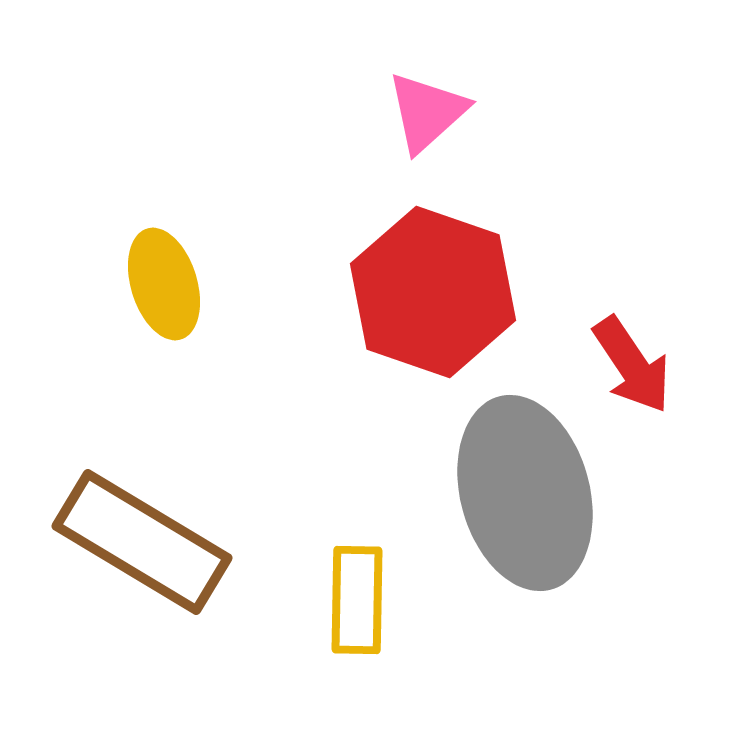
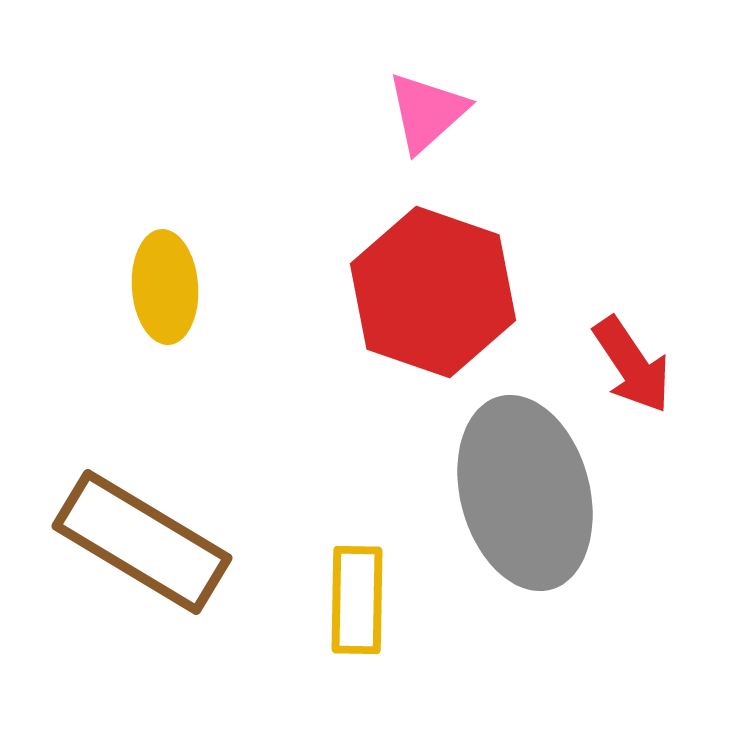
yellow ellipse: moved 1 px right, 3 px down; rotated 13 degrees clockwise
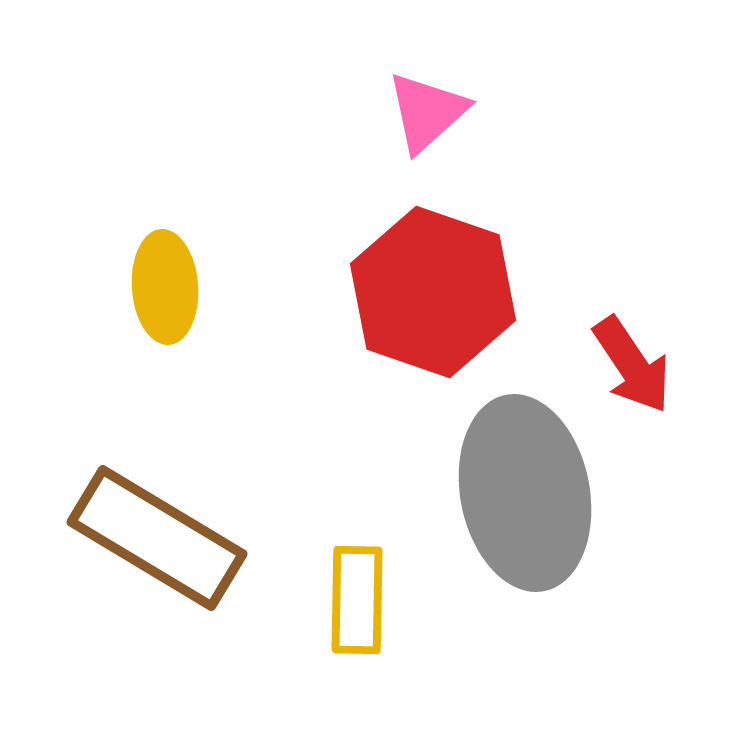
gray ellipse: rotated 4 degrees clockwise
brown rectangle: moved 15 px right, 4 px up
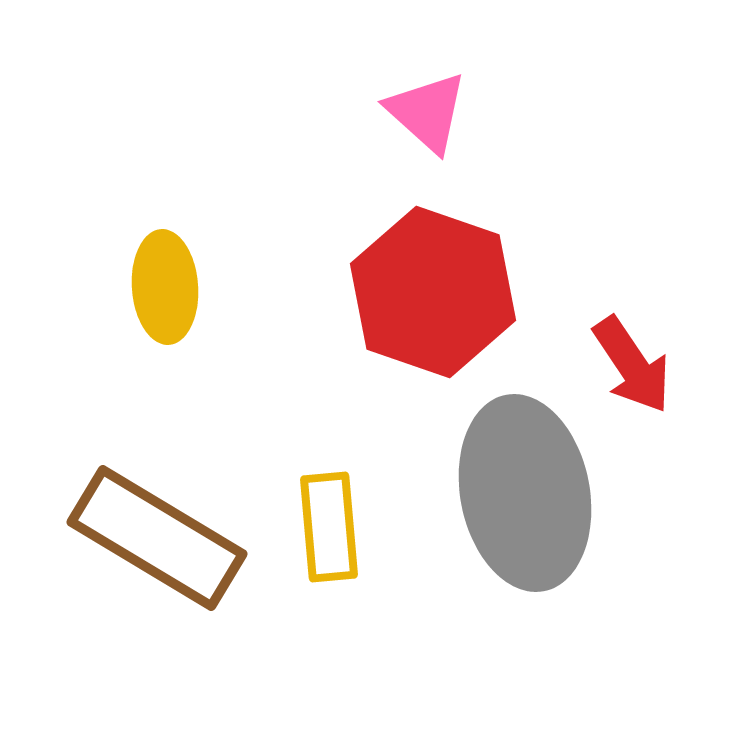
pink triangle: rotated 36 degrees counterclockwise
yellow rectangle: moved 28 px left, 73 px up; rotated 6 degrees counterclockwise
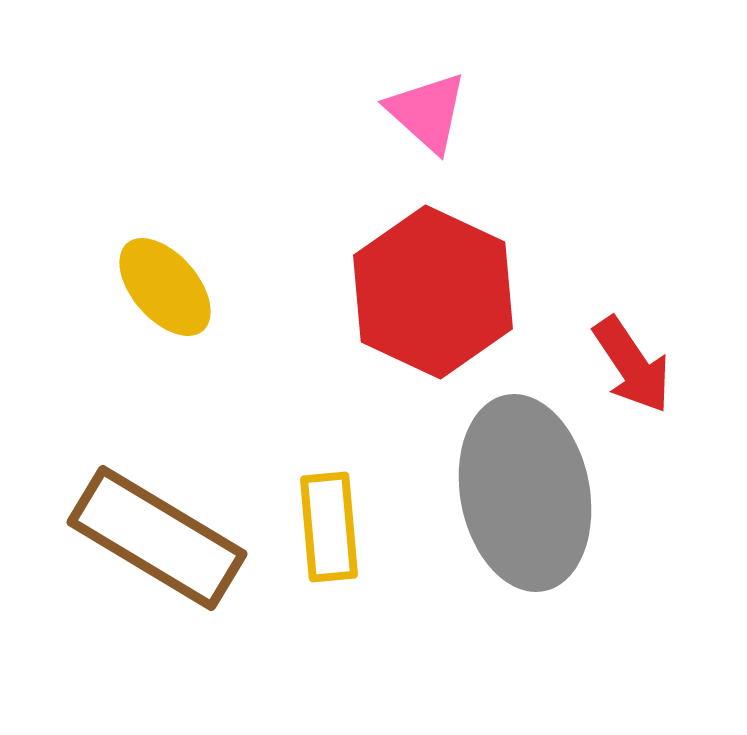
yellow ellipse: rotated 37 degrees counterclockwise
red hexagon: rotated 6 degrees clockwise
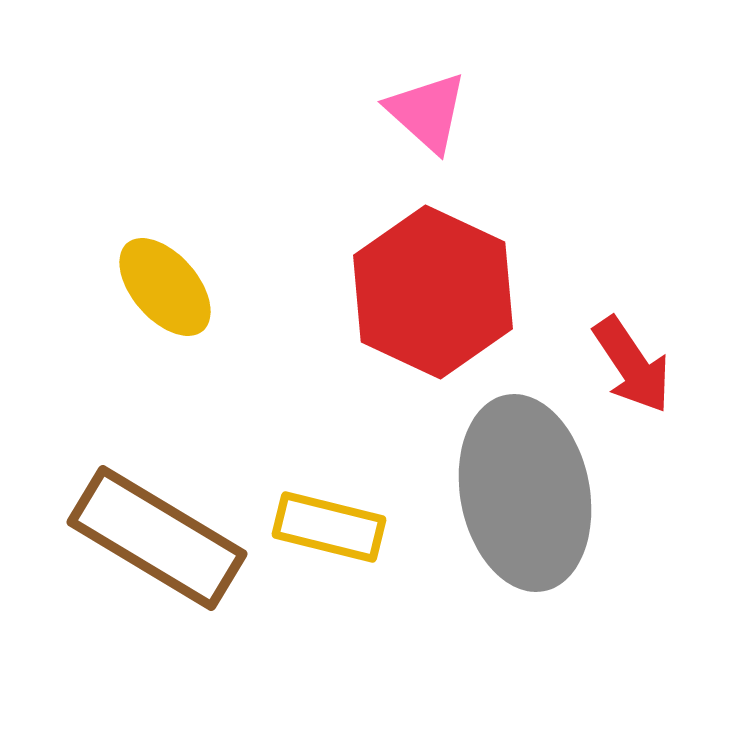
yellow rectangle: rotated 71 degrees counterclockwise
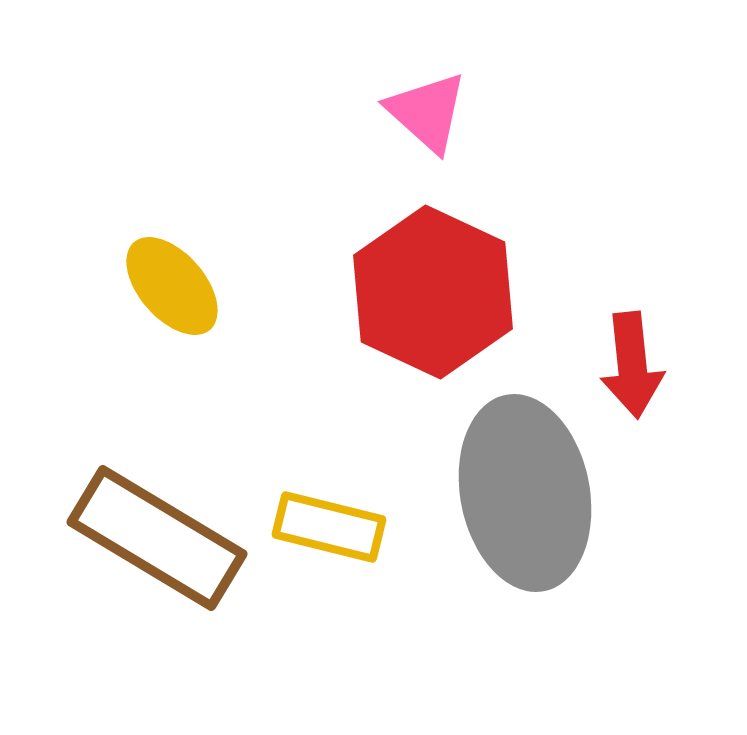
yellow ellipse: moved 7 px right, 1 px up
red arrow: rotated 28 degrees clockwise
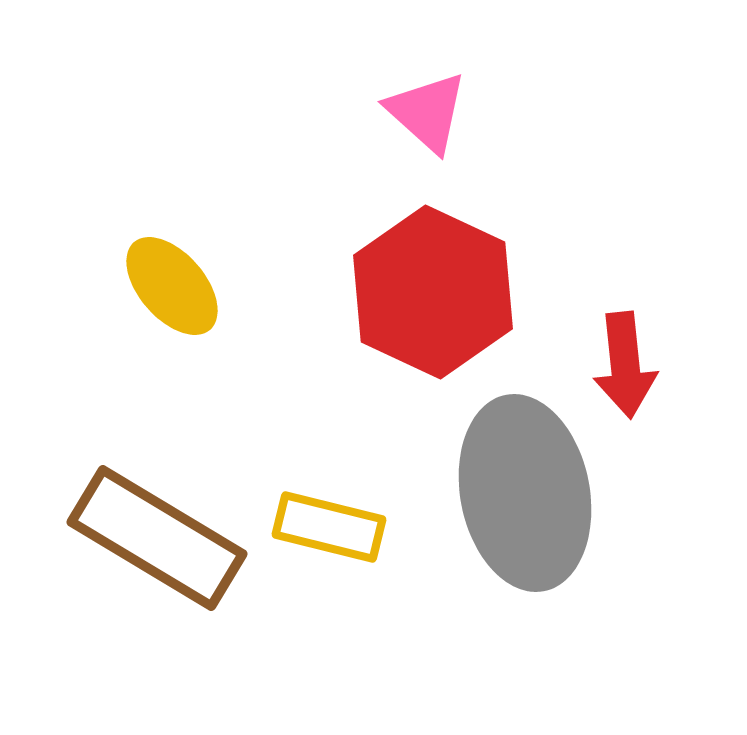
red arrow: moved 7 px left
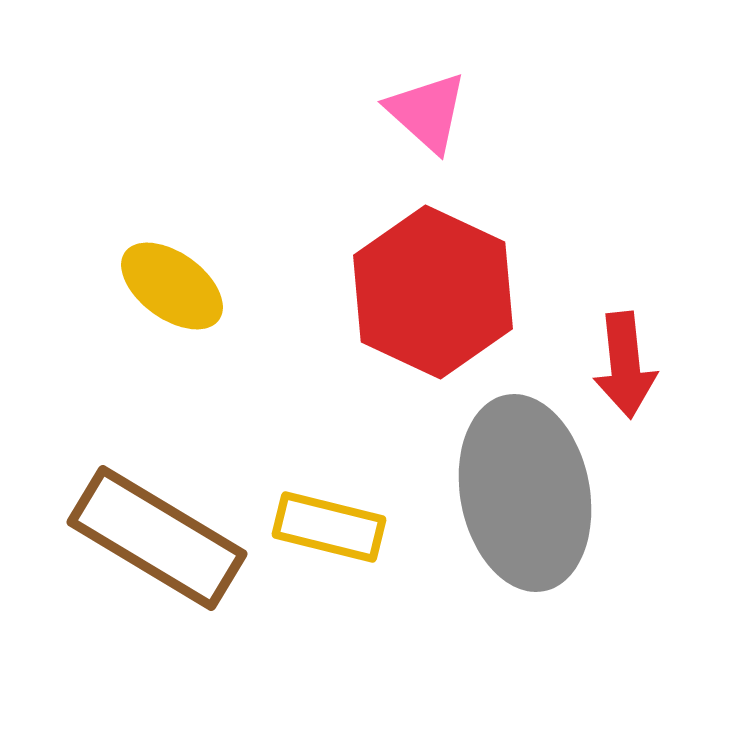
yellow ellipse: rotated 13 degrees counterclockwise
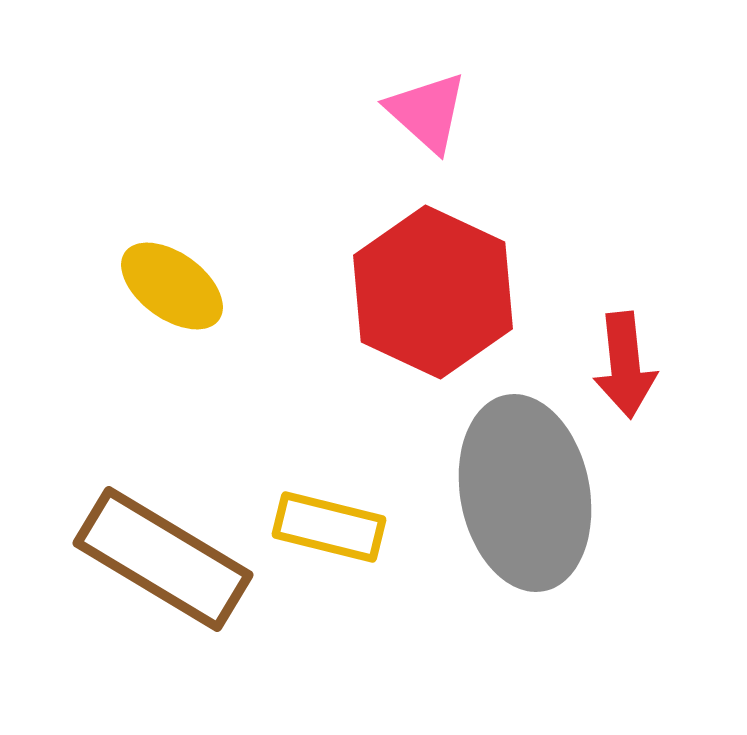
brown rectangle: moved 6 px right, 21 px down
